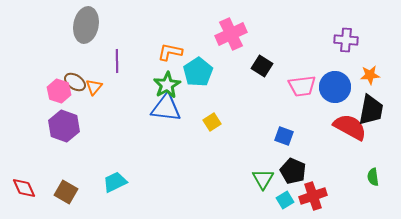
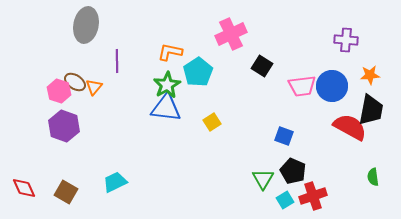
blue circle: moved 3 px left, 1 px up
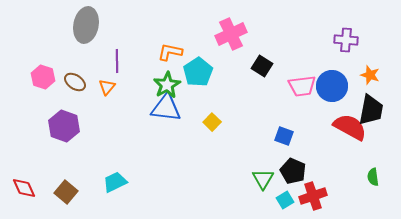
orange star: rotated 24 degrees clockwise
orange triangle: moved 13 px right
pink hexagon: moved 16 px left, 14 px up
yellow square: rotated 12 degrees counterclockwise
brown square: rotated 10 degrees clockwise
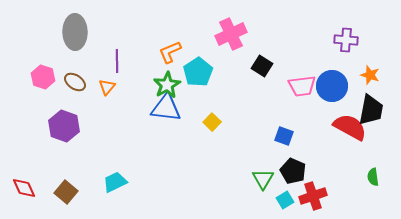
gray ellipse: moved 11 px left, 7 px down; rotated 12 degrees counterclockwise
orange L-shape: rotated 35 degrees counterclockwise
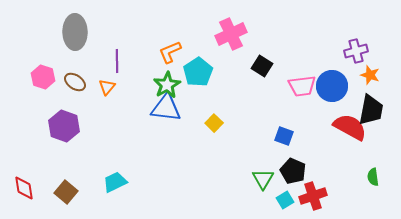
purple cross: moved 10 px right, 11 px down; rotated 20 degrees counterclockwise
yellow square: moved 2 px right, 1 px down
red diamond: rotated 15 degrees clockwise
